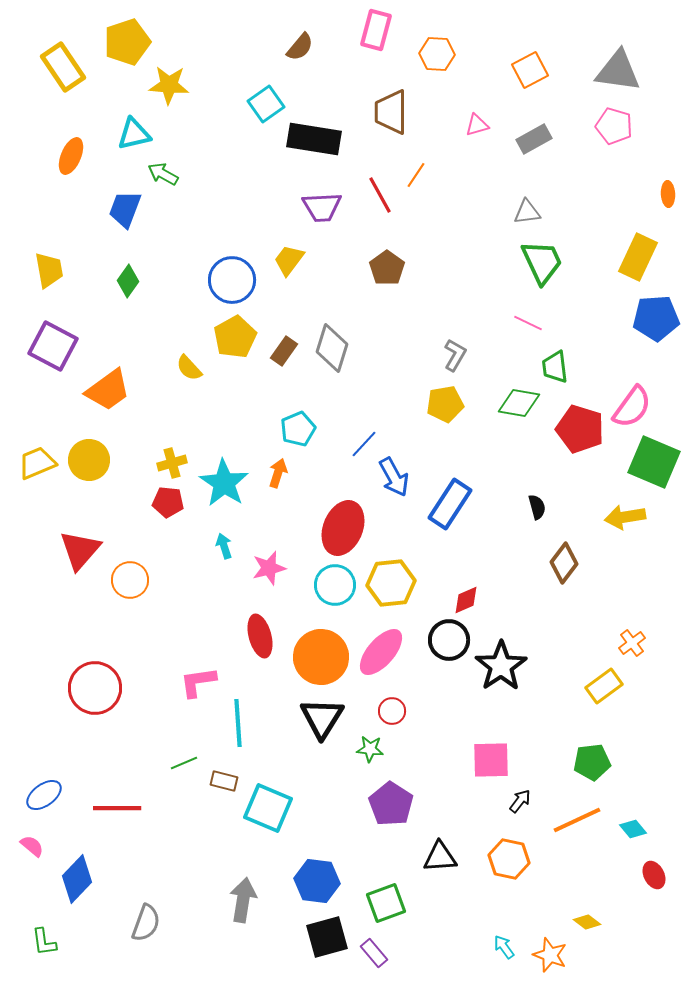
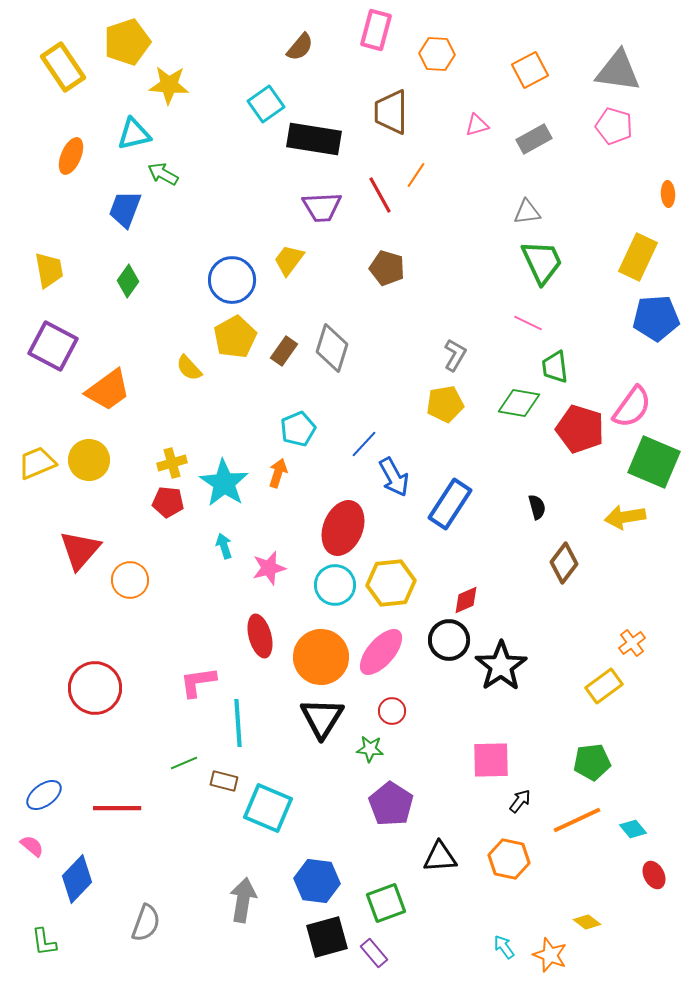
brown pentagon at (387, 268): rotated 20 degrees counterclockwise
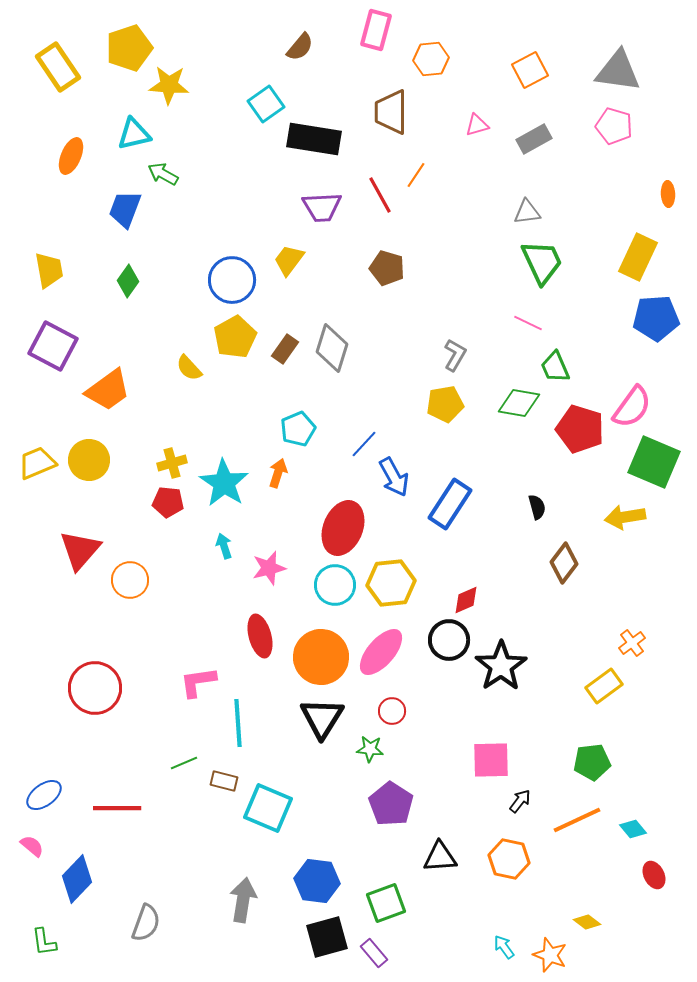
yellow pentagon at (127, 42): moved 2 px right, 6 px down
orange hexagon at (437, 54): moved 6 px left, 5 px down; rotated 8 degrees counterclockwise
yellow rectangle at (63, 67): moved 5 px left
brown rectangle at (284, 351): moved 1 px right, 2 px up
green trapezoid at (555, 367): rotated 16 degrees counterclockwise
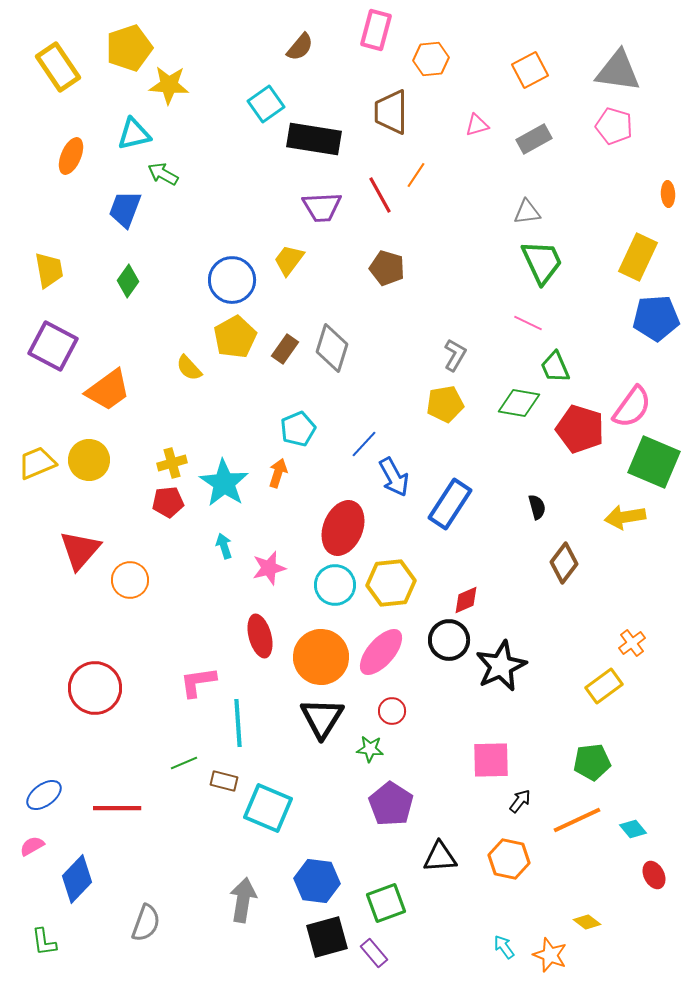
red pentagon at (168, 502): rotated 12 degrees counterclockwise
black star at (501, 666): rotated 9 degrees clockwise
pink semicircle at (32, 846): rotated 70 degrees counterclockwise
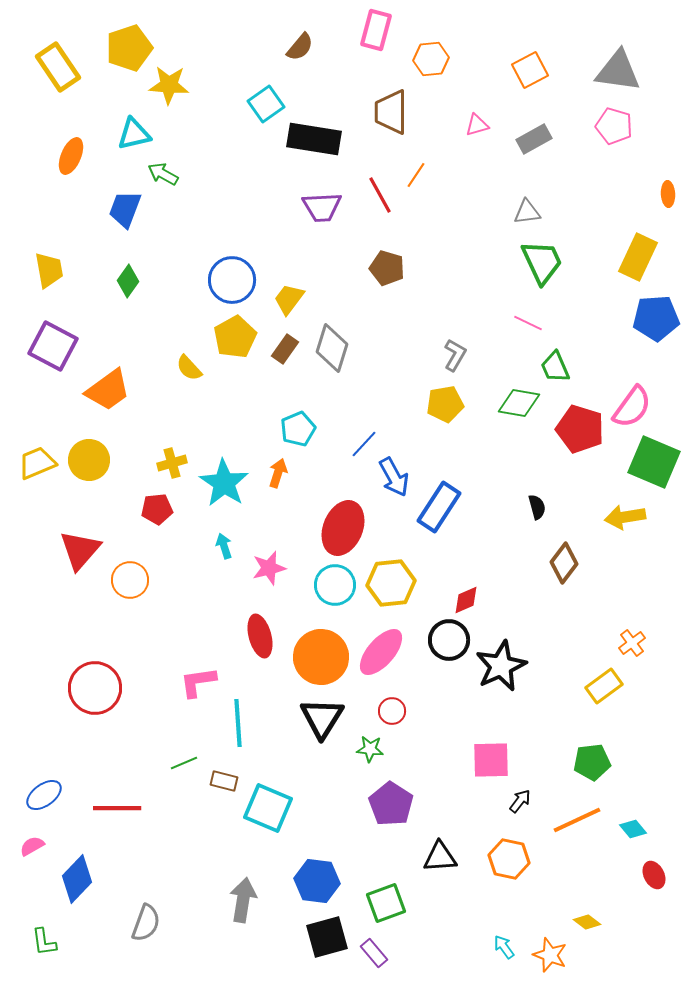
yellow trapezoid at (289, 260): moved 39 px down
red pentagon at (168, 502): moved 11 px left, 7 px down
blue rectangle at (450, 504): moved 11 px left, 3 px down
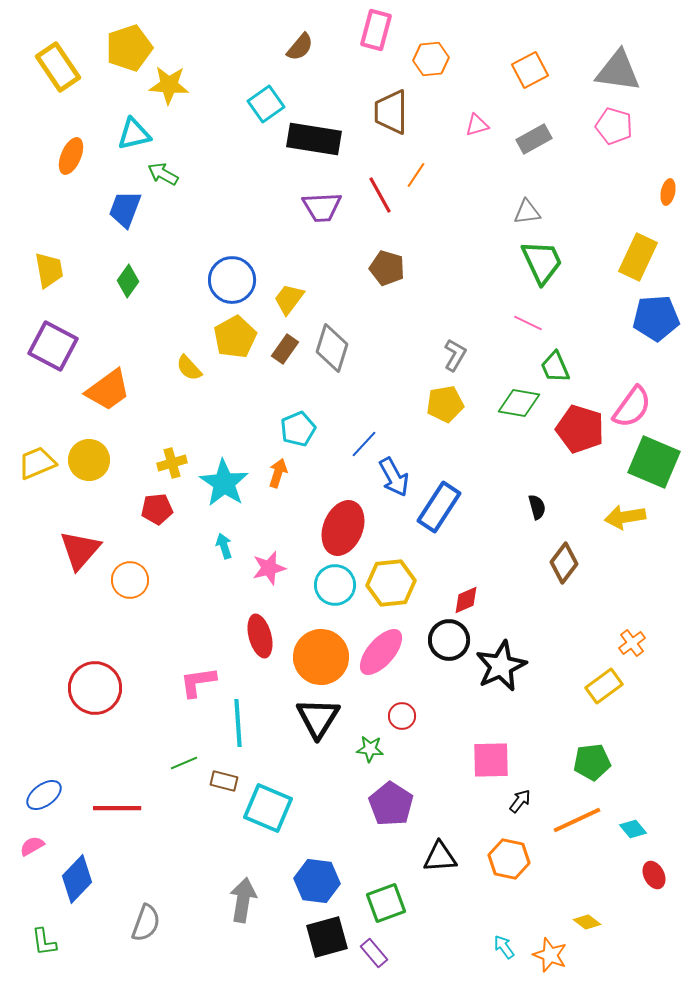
orange ellipse at (668, 194): moved 2 px up; rotated 15 degrees clockwise
red circle at (392, 711): moved 10 px right, 5 px down
black triangle at (322, 718): moved 4 px left
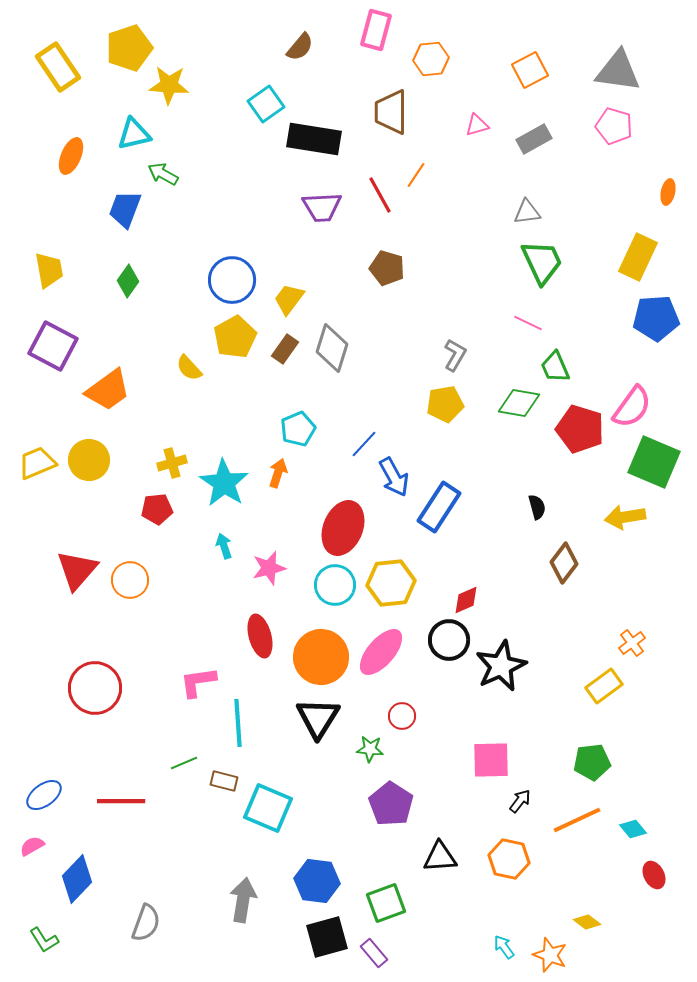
red triangle at (80, 550): moved 3 px left, 20 px down
red line at (117, 808): moved 4 px right, 7 px up
green L-shape at (44, 942): moved 2 px up; rotated 24 degrees counterclockwise
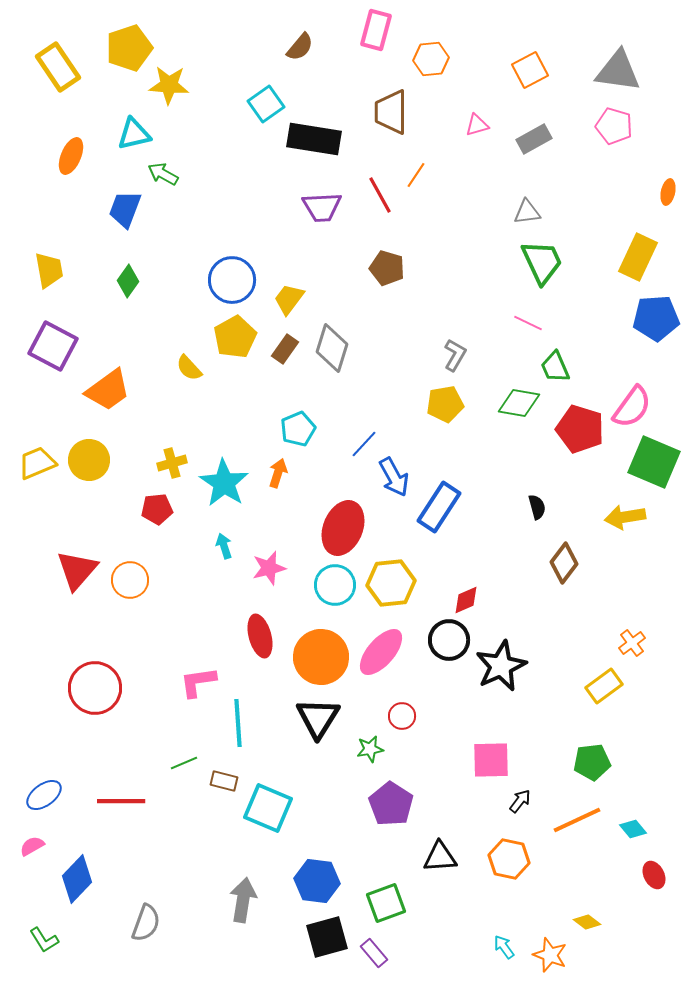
green star at (370, 749): rotated 16 degrees counterclockwise
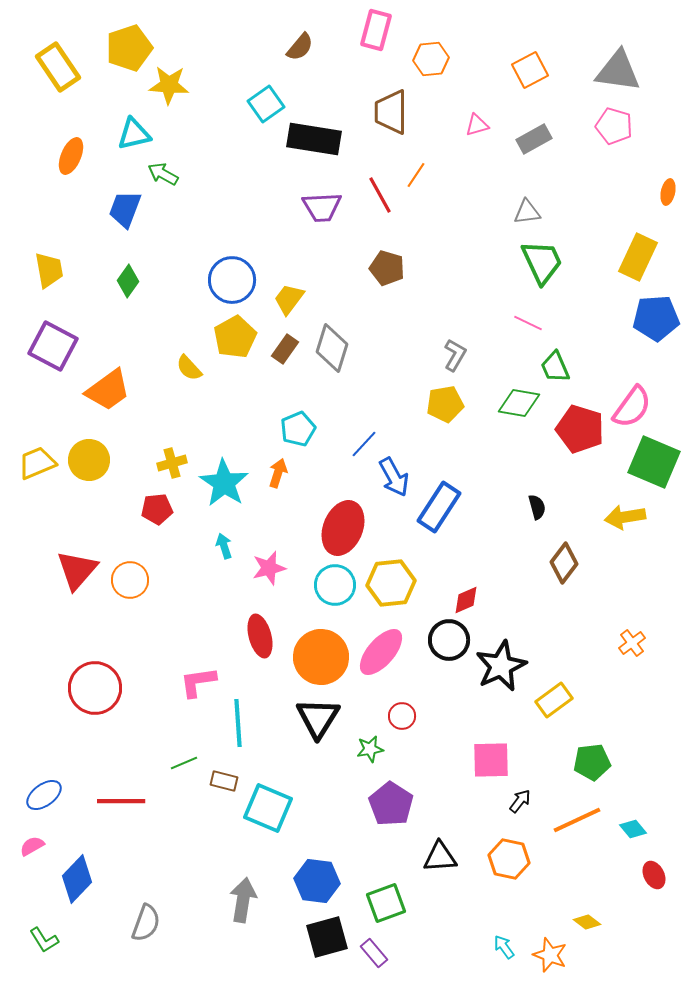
yellow rectangle at (604, 686): moved 50 px left, 14 px down
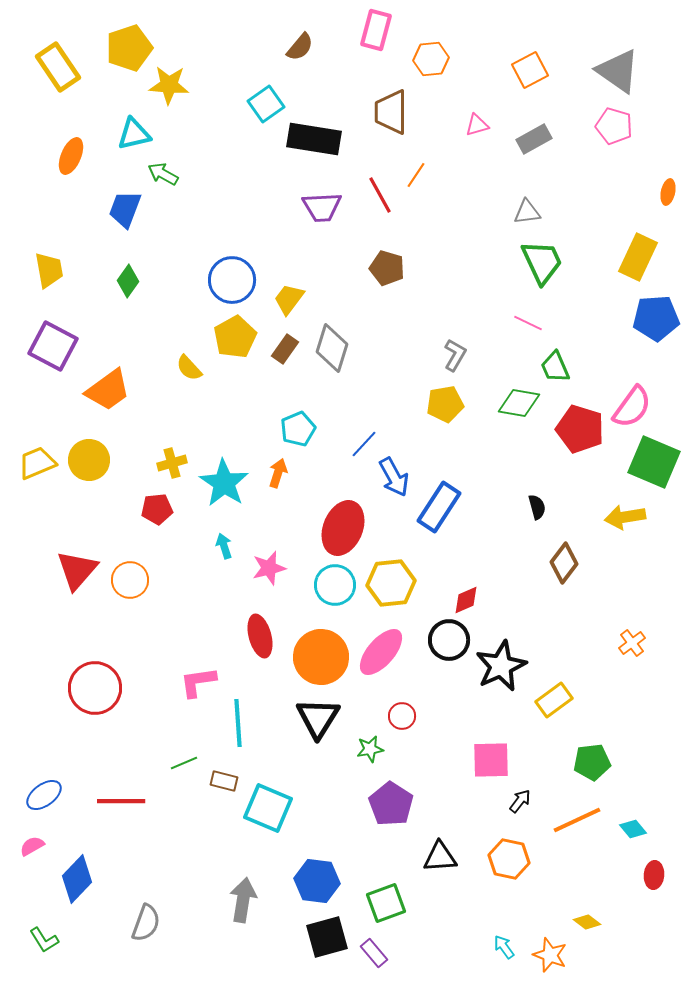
gray triangle at (618, 71): rotated 27 degrees clockwise
red ellipse at (654, 875): rotated 32 degrees clockwise
